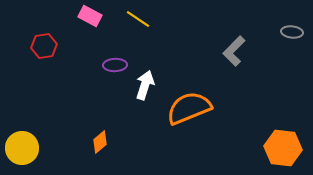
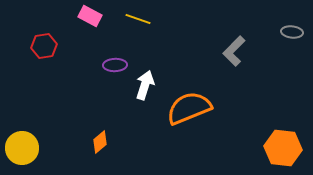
yellow line: rotated 15 degrees counterclockwise
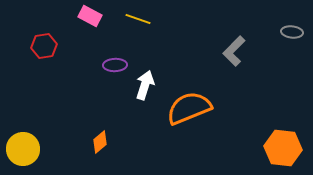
yellow circle: moved 1 px right, 1 px down
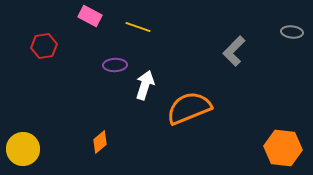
yellow line: moved 8 px down
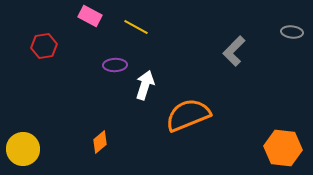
yellow line: moved 2 px left; rotated 10 degrees clockwise
orange semicircle: moved 1 px left, 7 px down
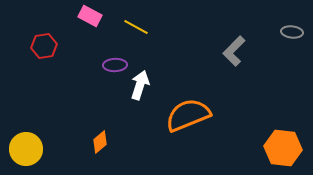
white arrow: moved 5 px left
yellow circle: moved 3 px right
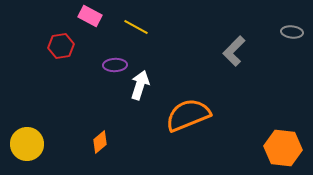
red hexagon: moved 17 px right
yellow circle: moved 1 px right, 5 px up
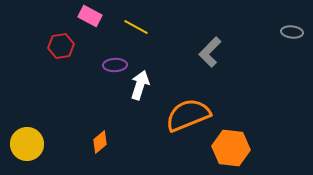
gray L-shape: moved 24 px left, 1 px down
orange hexagon: moved 52 px left
